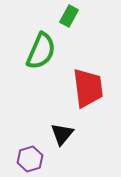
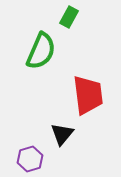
green rectangle: moved 1 px down
red trapezoid: moved 7 px down
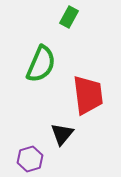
green semicircle: moved 13 px down
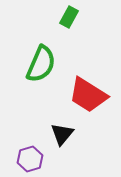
red trapezoid: rotated 129 degrees clockwise
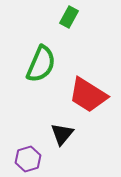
purple hexagon: moved 2 px left
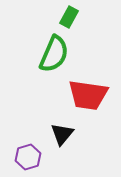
green semicircle: moved 13 px right, 10 px up
red trapezoid: rotated 24 degrees counterclockwise
purple hexagon: moved 2 px up
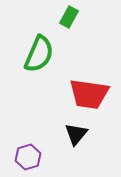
green semicircle: moved 15 px left
red trapezoid: moved 1 px right, 1 px up
black triangle: moved 14 px right
